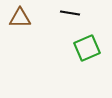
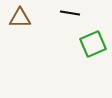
green square: moved 6 px right, 4 px up
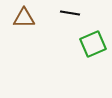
brown triangle: moved 4 px right
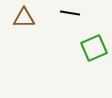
green square: moved 1 px right, 4 px down
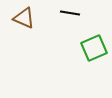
brown triangle: rotated 25 degrees clockwise
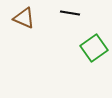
green square: rotated 12 degrees counterclockwise
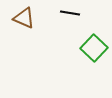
green square: rotated 12 degrees counterclockwise
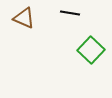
green square: moved 3 px left, 2 px down
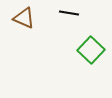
black line: moved 1 px left
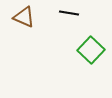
brown triangle: moved 1 px up
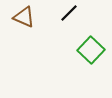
black line: rotated 54 degrees counterclockwise
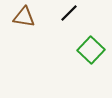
brown triangle: rotated 15 degrees counterclockwise
